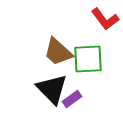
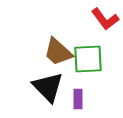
black triangle: moved 4 px left, 2 px up
purple rectangle: moved 6 px right; rotated 54 degrees counterclockwise
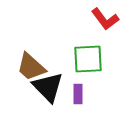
brown trapezoid: moved 27 px left, 15 px down
purple rectangle: moved 5 px up
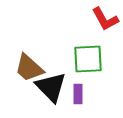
red L-shape: rotated 8 degrees clockwise
brown trapezoid: moved 2 px left, 1 px down
black triangle: moved 3 px right
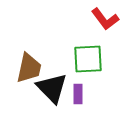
red L-shape: rotated 8 degrees counterclockwise
brown trapezoid: rotated 120 degrees counterclockwise
black triangle: moved 1 px right, 1 px down
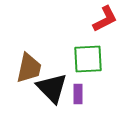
red L-shape: rotated 80 degrees counterclockwise
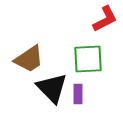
brown trapezoid: moved 9 px up; rotated 44 degrees clockwise
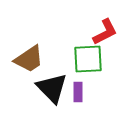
red L-shape: moved 13 px down
purple rectangle: moved 2 px up
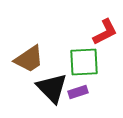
green square: moved 4 px left, 3 px down
purple rectangle: rotated 72 degrees clockwise
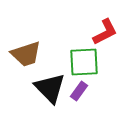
brown trapezoid: moved 3 px left, 5 px up; rotated 16 degrees clockwise
black triangle: moved 2 px left
purple rectangle: moved 1 px right, 1 px up; rotated 36 degrees counterclockwise
